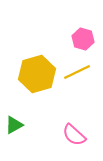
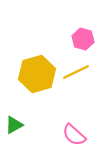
yellow line: moved 1 px left
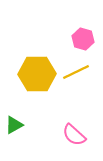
yellow hexagon: rotated 15 degrees clockwise
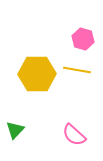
yellow line: moved 1 px right, 2 px up; rotated 36 degrees clockwise
green triangle: moved 1 px right, 5 px down; rotated 18 degrees counterclockwise
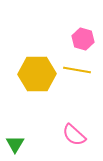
green triangle: moved 14 px down; rotated 12 degrees counterclockwise
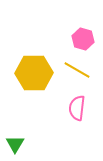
yellow line: rotated 20 degrees clockwise
yellow hexagon: moved 3 px left, 1 px up
pink semicircle: moved 3 px right, 27 px up; rotated 55 degrees clockwise
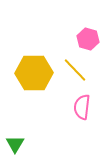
pink hexagon: moved 5 px right
yellow line: moved 2 px left; rotated 16 degrees clockwise
pink semicircle: moved 5 px right, 1 px up
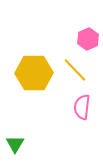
pink hexagon: rotated 20 degrees clockwise
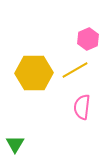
yellow line: rotated 76 degrees counterclockwise
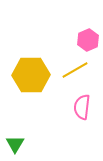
pink hexagon: moved 1 px down
yellow hexagon: moved 3 px left, 2 px down
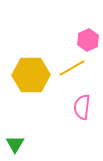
yellow line: moved 3 px left, 2 px up
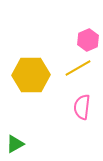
yellow line: moved 6 px right
green triangle: rotated 30 degrees clockwise
